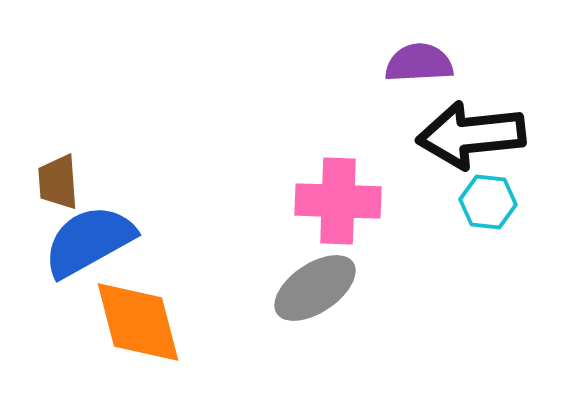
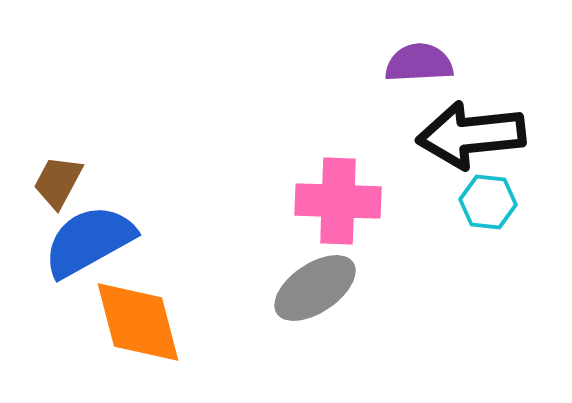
brown trapezoid: rotated 32 degrees clockwise
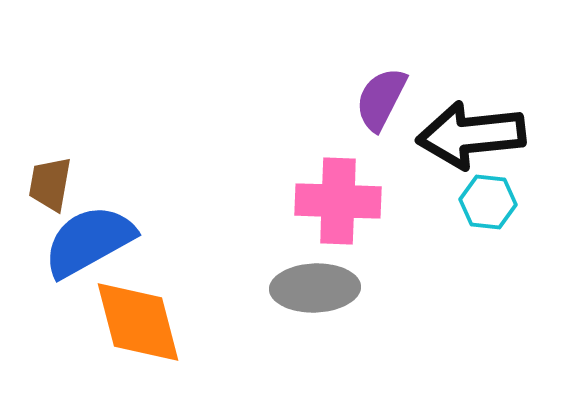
purple semicircle: moved 38 px left, 36 px down; rotated 60 degrees counterclockwise
brown trapezoid: moved 8 px left, 2 px down; rotated 18 degrees counterclockwise
gray ellipse: rotated 32 degrees clockwise
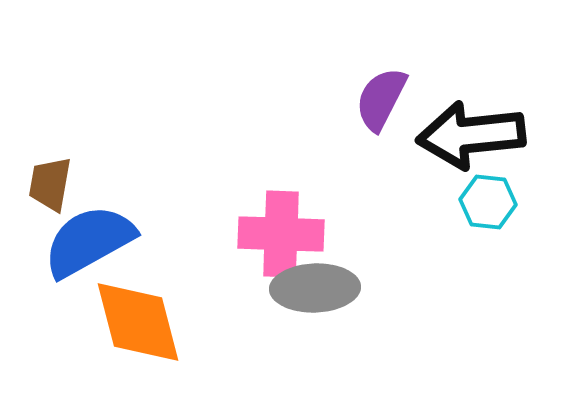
pink cross: moved 57 px left, 33 px down
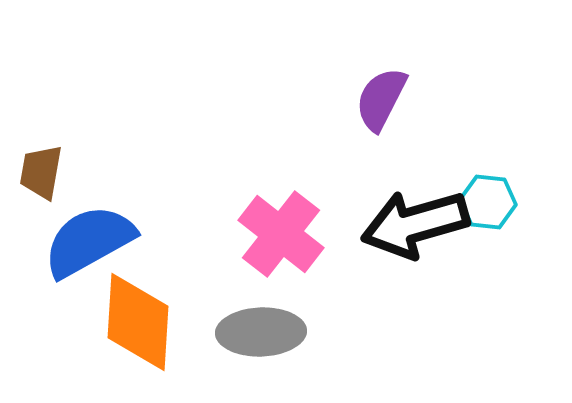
black arrow: moved 56 px left, 89 px down; rotated 10 degrees counterclockwise
brown trapezoid: moved 9 px left, 12 px up
pink cross: rotated 36 degrees clockwise
gray ellipse: moved 54 px left, 44 px down
orange diamond: rotated 18 degrees clockwise
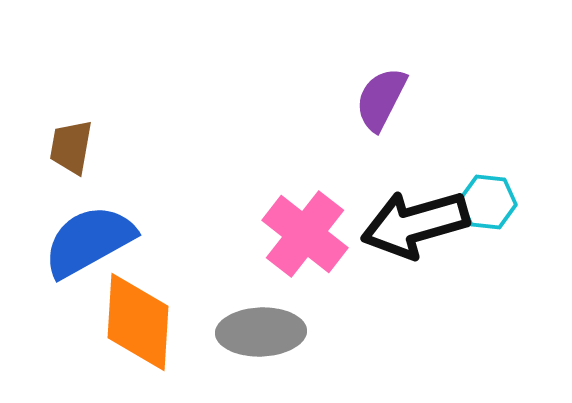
brown trapezoid: moved 30 px right, 25 px up
pink cross: moved 24 px right
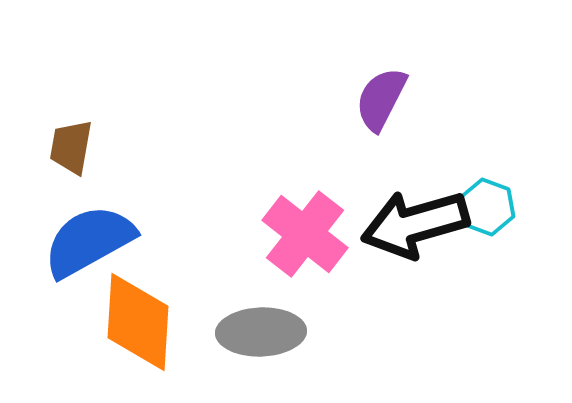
cyan hexagon: moved 1 px left, 5 px down; rotated 14 degrees clockwise
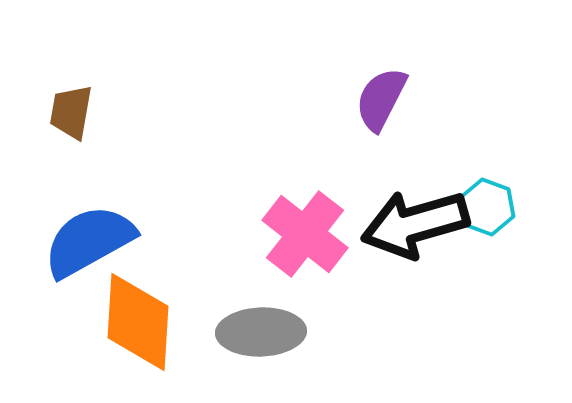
brown trapezoid: moved 35 px up
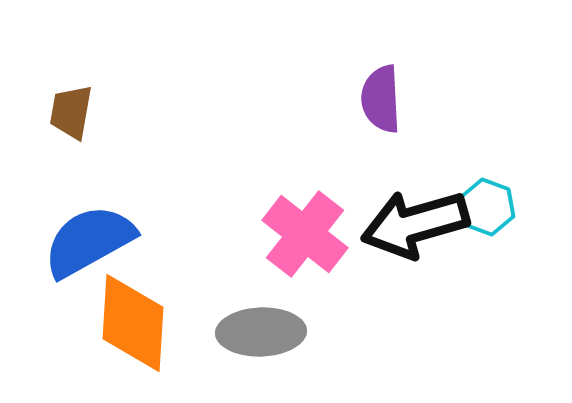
purple semicircle: rotated 30 degrees counterclockwise
orange diamond: moved 5 px left, 1 px down
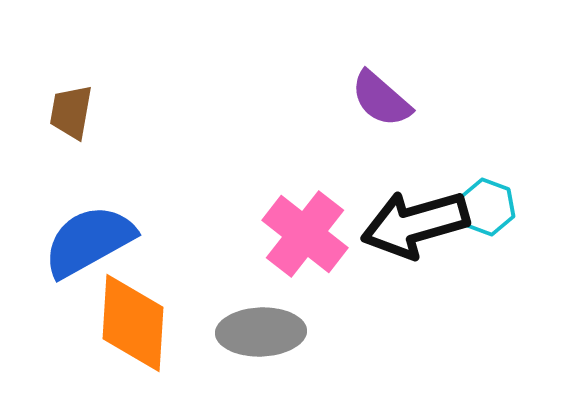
purple semicircle: rotated 46 degrees counterclockwise
